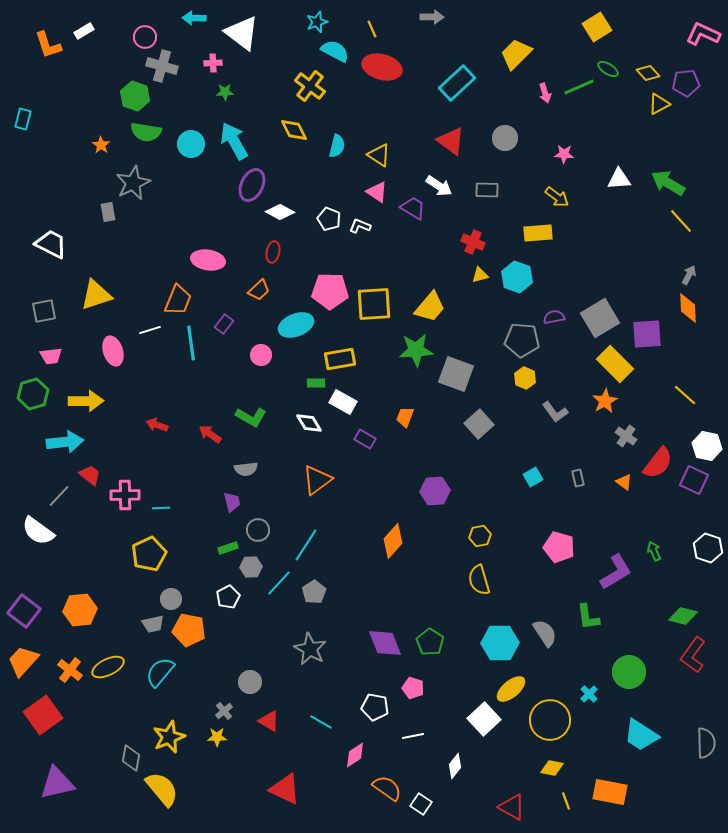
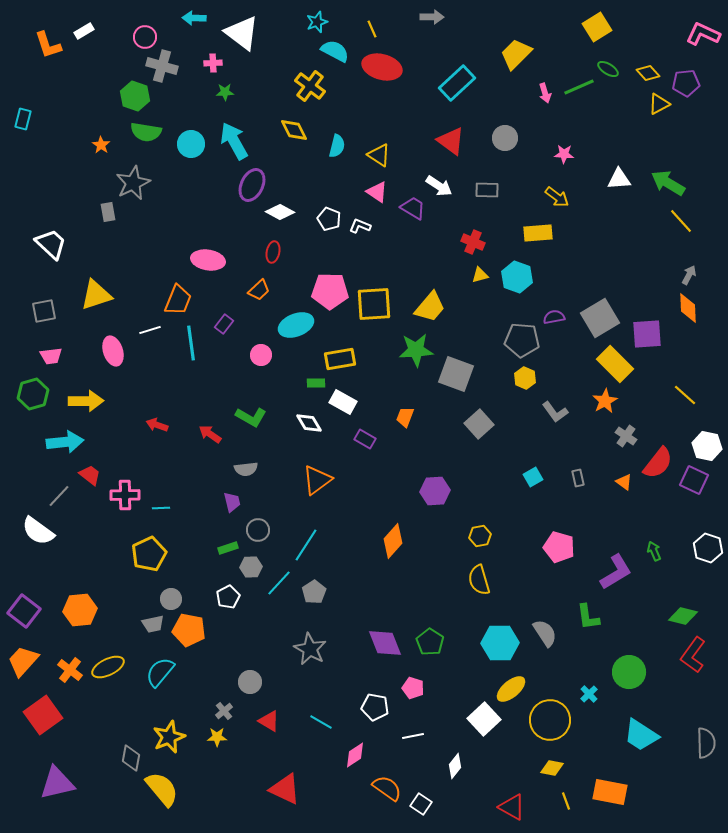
white trapezoid at (51, 244): rotated 16 degrees clockwise
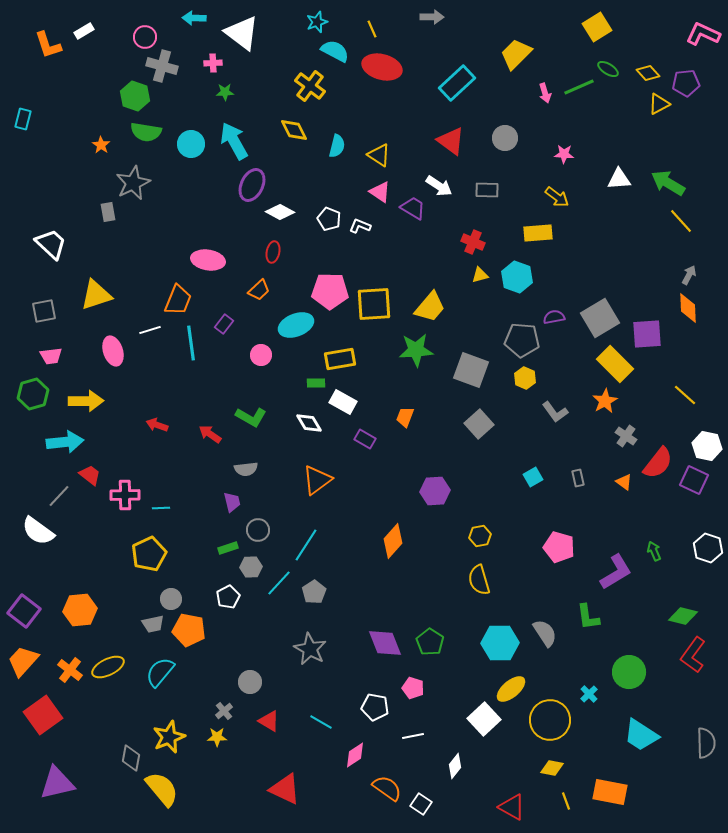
pink triangle at (377, 192): moved 3 px right
gray square at (456, 374): moved 15 px right, 4 px up
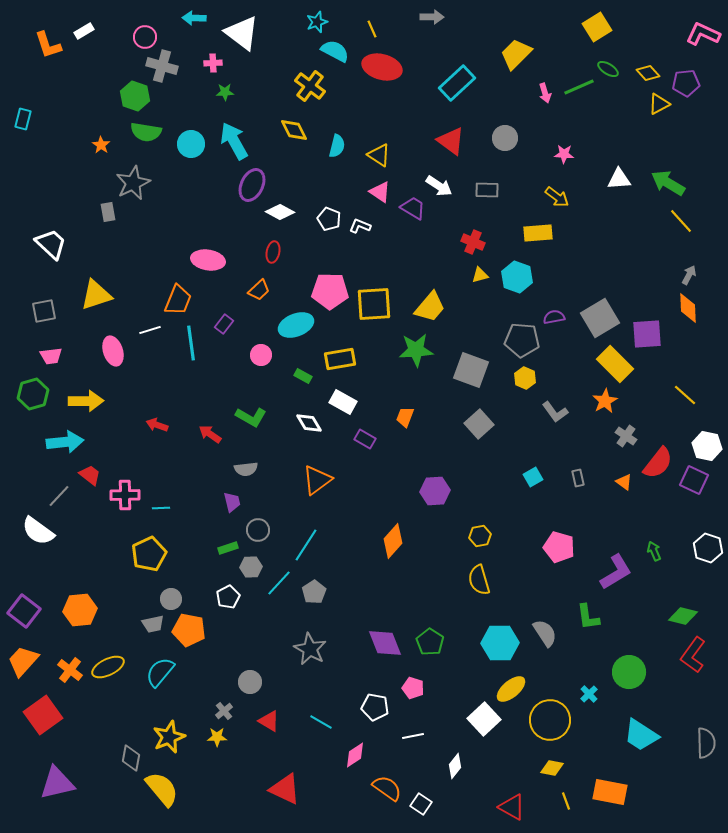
green rectangle at (316, 383): moved 13 px left, 7 px up; rotated 30 degrees clockwise
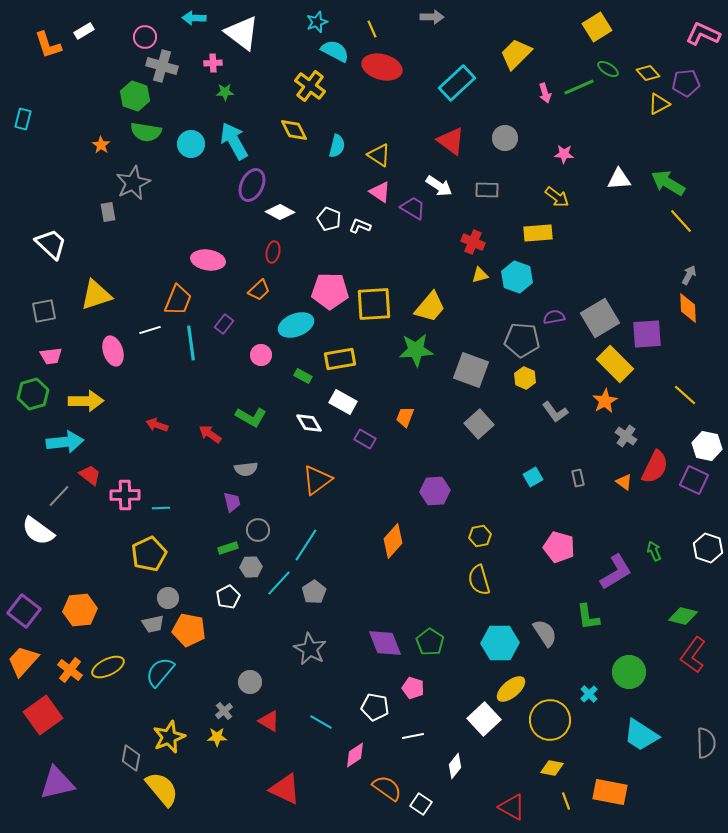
red semicircle at (658, 463): moved 3 px left, 4 px down; rotated 12 degrees counterclockwise
gray circle at (171, 599): moved 3 px left, 1 px up
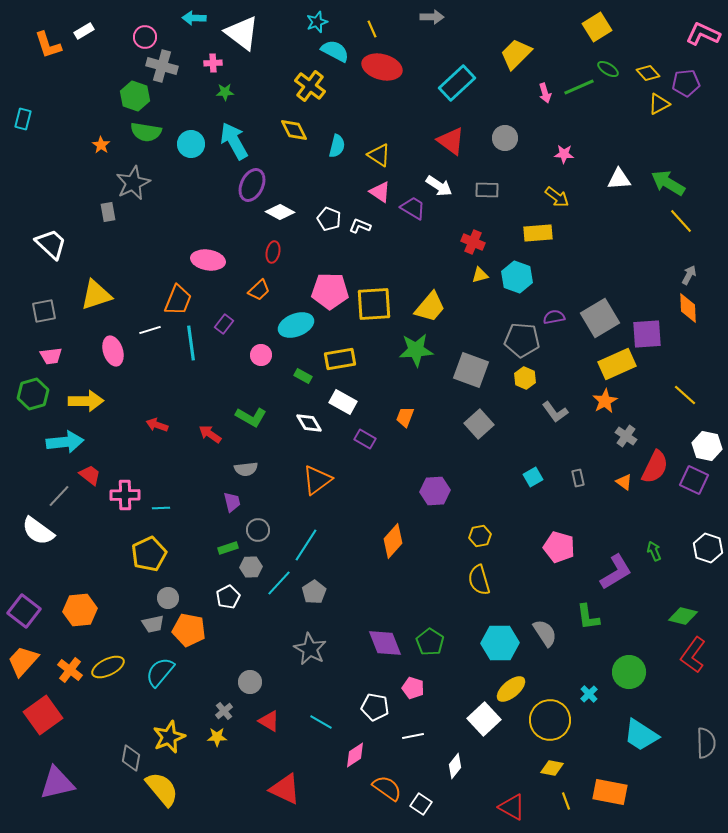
yellow rectangle at (615, 364): moved 2 px right; rotated 69 degrees counterclockwise
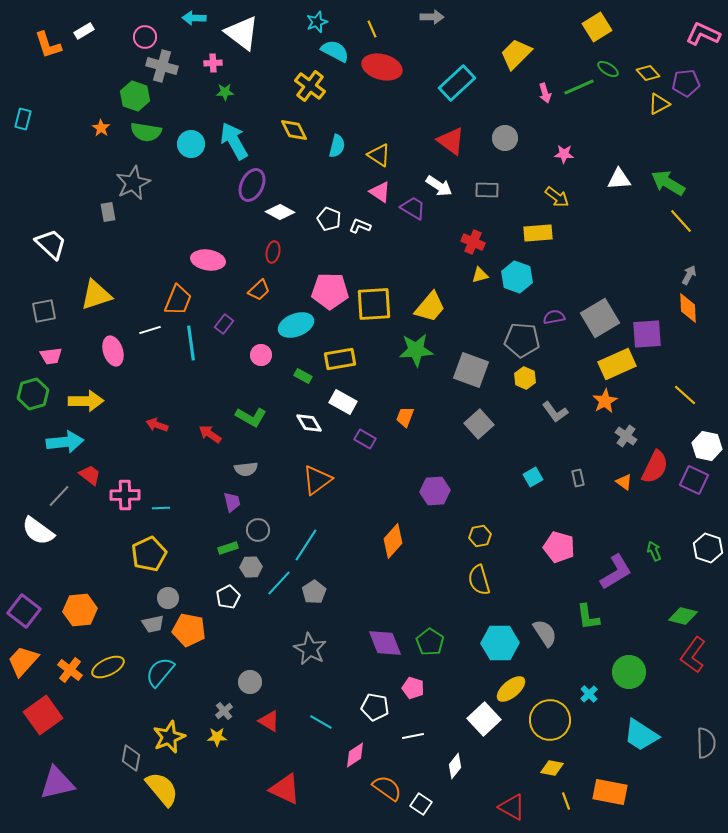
orange star at (101, 145): moved 17 px up
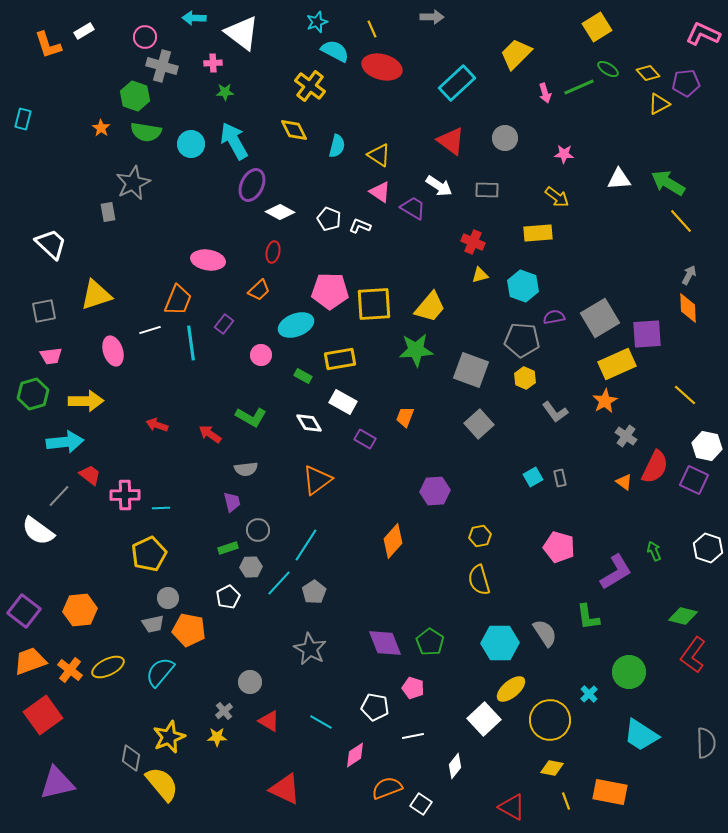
cyan hexagon at (517, 277): moved 6 px right, 9 px down
gray rectangle at (578, 478): moved 18 px left
orange trapezoid at (23, 661): moved 7 px right; rotated 28 degrees clockwise
orange semicircle at (387, 788): rotated 56 degrees counterclockwise
yellow semicircle at (162, 789): moved 5 px up
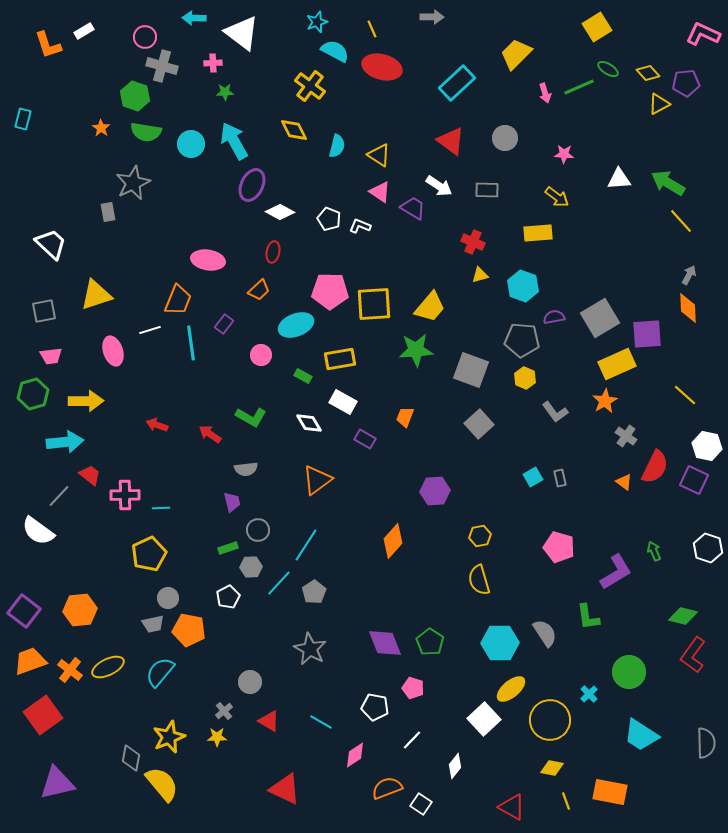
white line at (413, 736): moved 1 px left, 4 px down; rotated 35 degrees counterclockwise
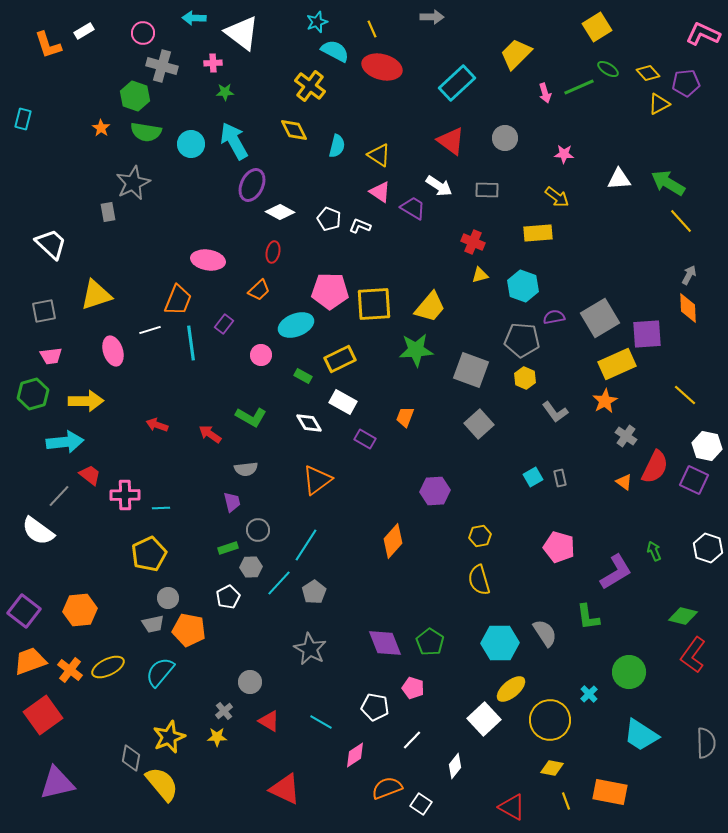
pink circle at (145, 37): moved 2 px left, 4 px up
yellow rectangle at (340, 359): rotated 16 degrees counterclockwise
